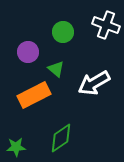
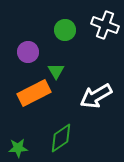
white cross: moved 1 px left
green circle: moved 2 px right, 2 px up
green triangle: moved 2 px down; rotated 18 degrees clockwise
white arrow: moved 2 px right, 13 px down
orange rectangle: moved 2 px up
green star: moved 2 px right, 1 px down
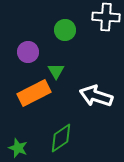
white cross: moved 1 px right, 8 px up; rotated 16 degrees counterclockwise
white arrow: rotated 48 degrees clockwise
green star: rotated 24 degrees clockwise
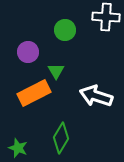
green diamond: rotated 24 degrees counterclockwise
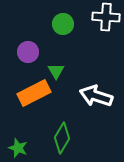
green circle: moved 2 px left, 6 px up
green diamond: moved 1 px right
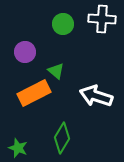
white cross: moved 4 px left, 2 px down
purple circle: moved 3 px left
green triangle: rotated 18 degrees counterclockwise
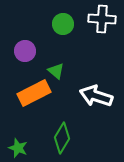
purple circle: moved 1 px up
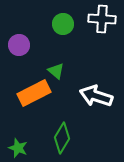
purple circle: moved 6 px left, 6 px up
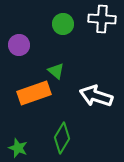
orange rectangle: rotated 8 degrees clockwise
